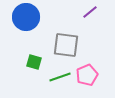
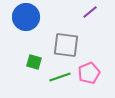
pink pentagon: moved 2 px right, 2 px up
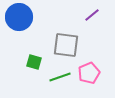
purple line: moved 2 px right, 3 px down
blue circle: moved 7 px left
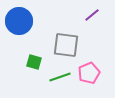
blue circle: moved 4 px down
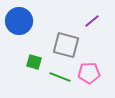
purple line: moved 6 px down
gray square: rotated 8 degrees clockwise
pink pentagon: rotated 20 degrees clockwise
green line: rotated 40 degrees clockwise
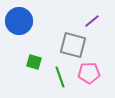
gray square: moved 7 px right
green line: rotated 50 degrees clockwise
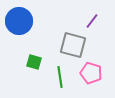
purple line: rotated 14 degrees counterclockwise
pink pentagon: moved 2 px right; rotated 20 degrees clockwise
green line: rotated 10 degrees clockwise
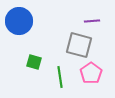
purple line: rotated 49 degrees clockwise
gray square: moved 6 px right
pink pentagon: rotated 20 degrees clockwise
